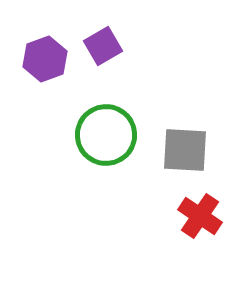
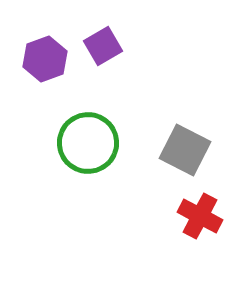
green circle: moved 18 px left, 8 px down
gray square: rotated 24 degrees clockwise
red cross: rotated 6 degrees counterclockwise
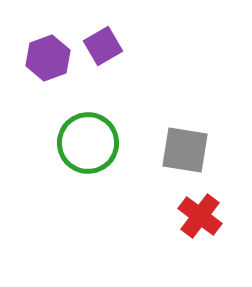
purple hexagon: moved 3 px right, 1 px up
gray square: rotated 18 degrees counterclockwise
red cross: rotated 9 degrees clockwise
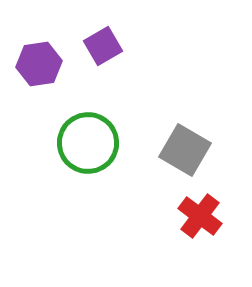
purple hexagon: moved 9 px left, 6 px down; rotated 12 degrees clockwise
gray square: rotated 21 degrees clockwise
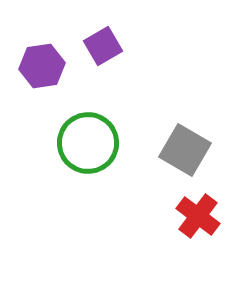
purple hexagon: moved 3 px right, 2 px down
red cross: moved 2 px left
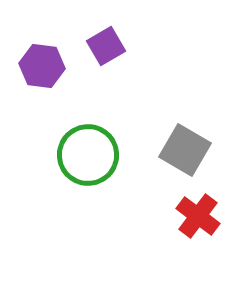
purple square: moved 3 px right
purple hexagon: rotated 15 degrees clockwise
green circle: moved 12 px down
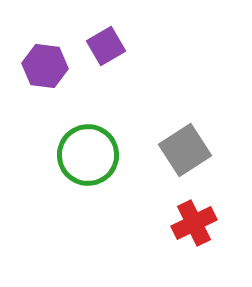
purple hexagon: moved 3 px right
gray square: rotated 27 degrees clockwise
red cross: moved 4 px left, 7 px down; rotated 27 degrees clockwise
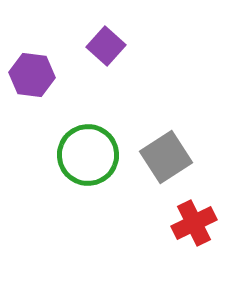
purple square: rotated 18 degrees counterclockwise
purple hexagon: moved 13 px left, 9 px down
gray square: moved 19 px left, 7 px down
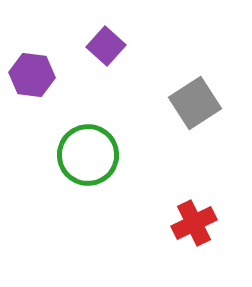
gray square: moved 29 px right, 54 px up
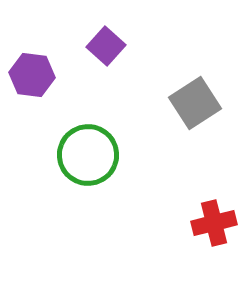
red cross: moved 20 px right; rotated 12 degrees clockwise
